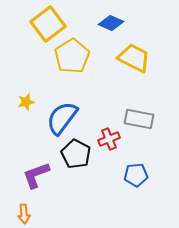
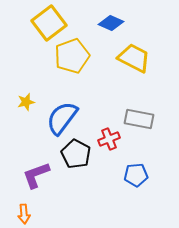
yellow square: moved 1 px right, 1 px up
yellow pentagon: rotated 12 degrees clockwise
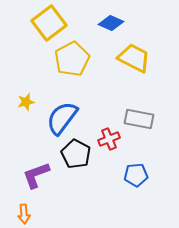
yellow pentagon: moved 3 px down; rotated 8 degrees counterclockwise
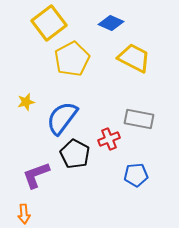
black pentagon: moved 1 px left
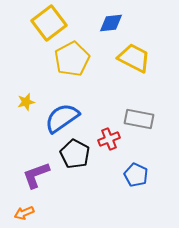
blue diamond: rotated 30 degrees counterclockwise
blue semicircle: rotated 18 degrees clockwise
blue pentagon: rotated 30 degrees clockwise
orange arrow: moved 1 px up; rotated 72 degrees clockwise
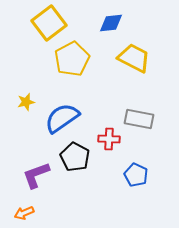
red cross: rotated 25 degrees clockwise
black pentagon: moved 3 px down
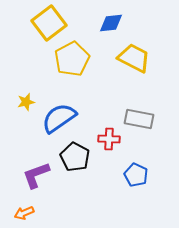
blue semicircle: moved 3 px left
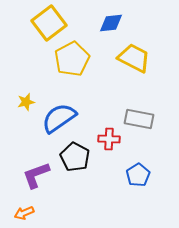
blue pentagon: moved 2 px right; rotated 15 degrees clockwise
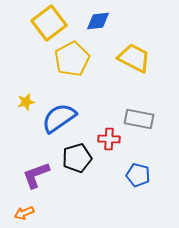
blue diamond: moved 13 px left, 2 px up
black pentagon: moved 2 px right, 1 px down; rotated 28 degrees clockwise
blue pentagon: rotated 25 degrees counterclockwise
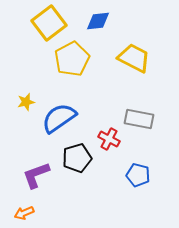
red cross: rotated 25 degrees clockwise
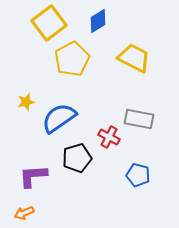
blue diamond: rotated 25 degrees counterclockwise
red cross: moved 2 px up
purple L-shape: moved 3 px left, 1 px down; rotated 16 degrees clockwise
